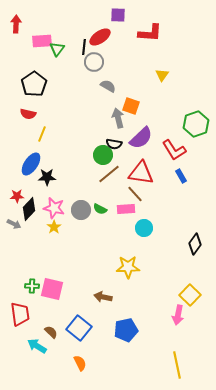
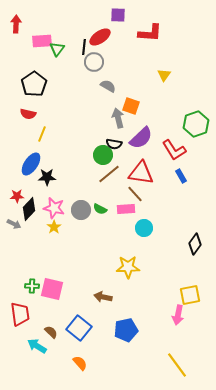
yellow triangle at (162, 75): moved 2 px right
yellow square at (190, 295): rotated 35 degrees clockwise
orange semicircle at (80, 363): rotated 14 degrees counterclockwise
yellow line at (177, 365): rotated 24 degrees counterclockwise
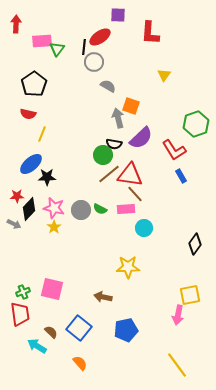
red L-shape at (150, 33): rotated 90 degrees clockwise
blue ellipse at (31, 164): rotated 15 degrees clockwise
red triangle at (141, 173): moved 11 px left, 2 px down
green cross at (32, 286): moved 9 px left, 6 px down; rotated 24 degrees counterclockwise
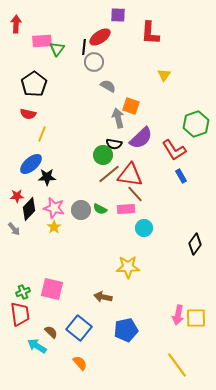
gray arrow at (14, 224): moved 5 px down; rotated 24 degrees clockwise
yellow square at (190, 295): moved 6 px right, 23 px down; rotated 10 degrees clockwise
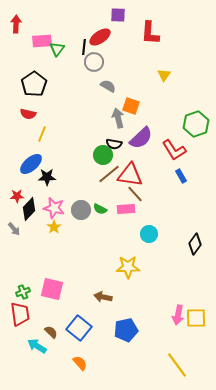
cyan circle at (144, 228): moved 5 px right, 6 px down
